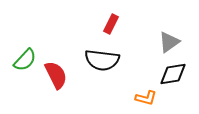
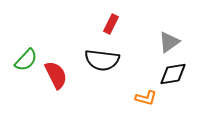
green semicircle: moved 1 px right
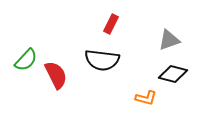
gray triangle: moved 2 px up; rotated 15 degrees clockwise
black diamond: rotated 24 degrees clockwise
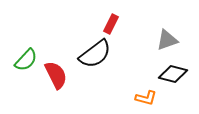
gray triangle: moved 2 px left
black semicircle: moved 7 px left, 6 px up; rotated 44 degrees counterclockwise
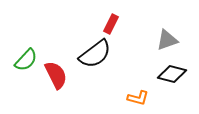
black diamond: moved 1 px left
orange L-shape: moved 8 px left
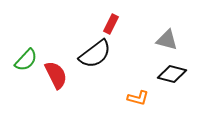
gray triangle: rotated 35 degrees clockwise
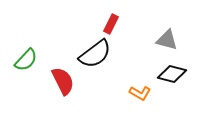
red semicircle: moved 7 px right, 6 px down
orange L-shape: moved 2 px right, 5 px up; rotated 15 degrees clockwise
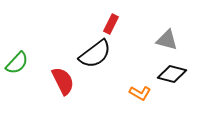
green semicircle: moved 9 px left, 3 px down
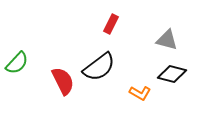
black semicircle: moved 4 px right, 13 px down
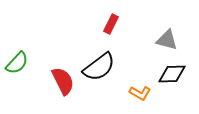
black diamond: rotated 16 degrees counterclockwise
